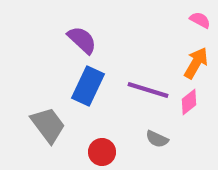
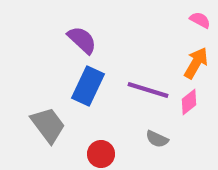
red circle: moved 1 px left, 2 px down
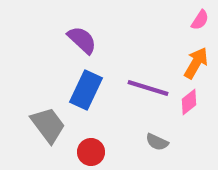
pink semicircle: rotated 95 degrees clockwise
blue rectangle: moved 2 px left, 4 px down
purple line: moved 2 px up
gray semicircle: moved 3 px down
red circle: moved 10 px left, 2 px up
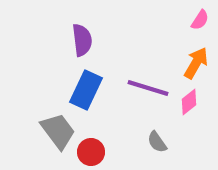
purple semicircle: rotated 40 degrees clockwise
gray trapezoid: moved 10 px right, 6 px down
gray semicircle: rotated 30 degrees clockwise
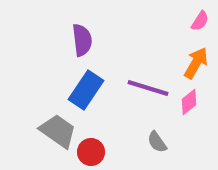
pink semicircle: moved 1 px down
blue rectangle: rotated 9 degrees clockwise
gray trapezoid: rotated 18 degrees counterclockwise
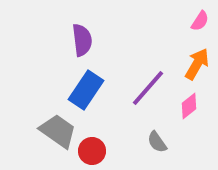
orange arrow: moved 1 px right, 1 px down
purple line: rotated 66 degrees counterclockwise
pink diamond: moved 4 px down
red circle: moved 1 px right, 1 px up
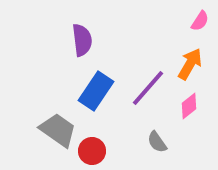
orange arrow: moved 7 px left
blue rectangle: moved 10 px right, 1 px down
gray trapezoid: moved 1 px up
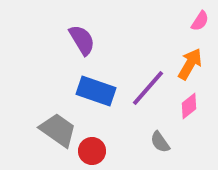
purple semicircle: rotated 24 degrees counterclockwise
blue rectangle: rotated 75 degrees clockwise
gray semicircle: moved 3 px right
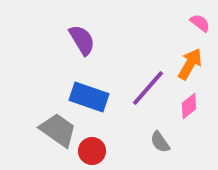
pink semicircle: moved 2 px down; rotated 85 degrees counterclockwise
blue rectangle: moved 7 px left, 6 px down
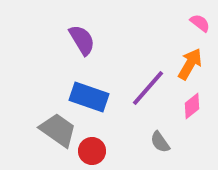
pink diamond: moved 3 px right
